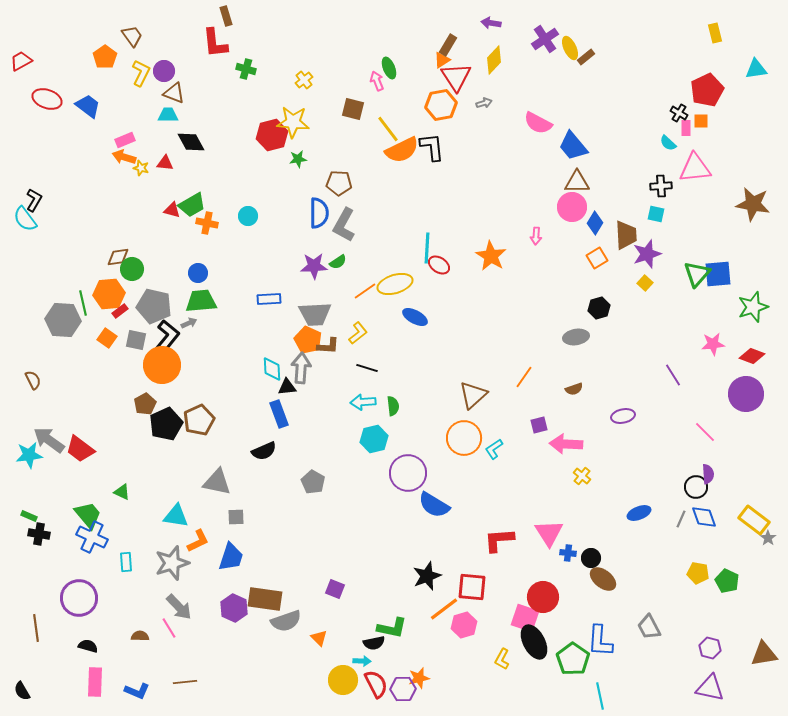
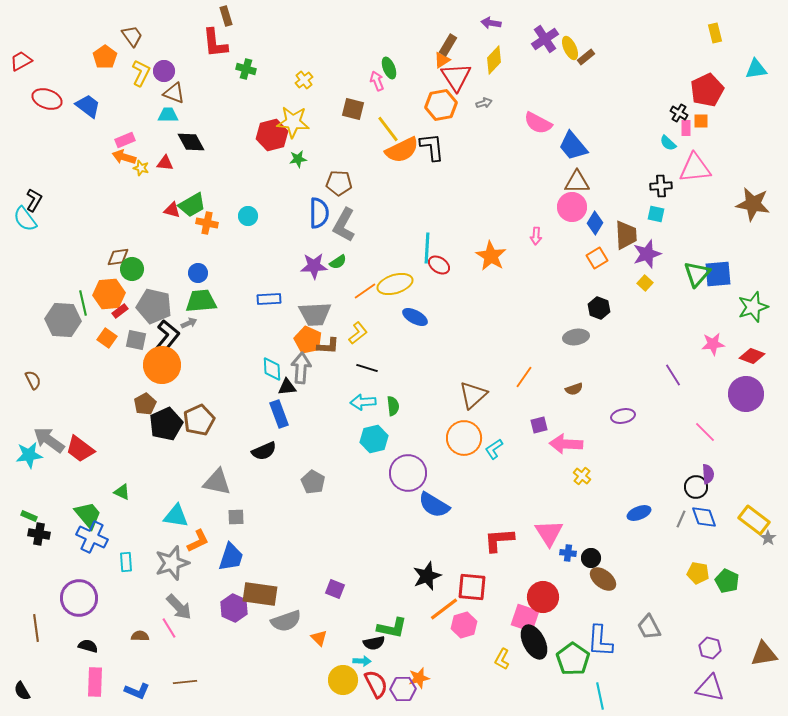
black hexagon at (599, 308): rotated 25 degrees counterclockwise
brown rectangle at (265, 599): moved 5 px left, 5 px up
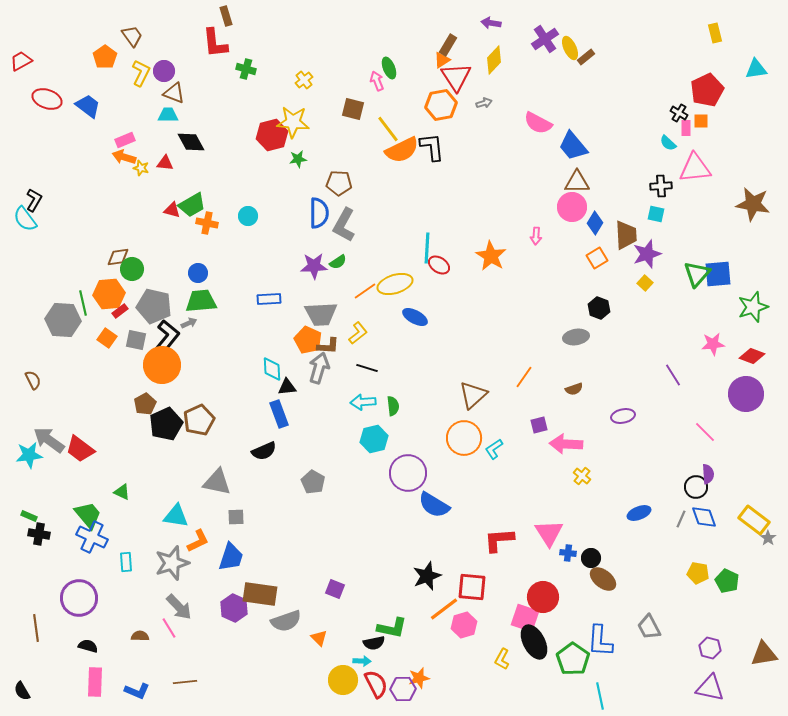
gray trapezoid at (315, 314): moved 6 px right
gray arrow at (301, 368): moved 18 px right; rotated 12 degrees clockwise
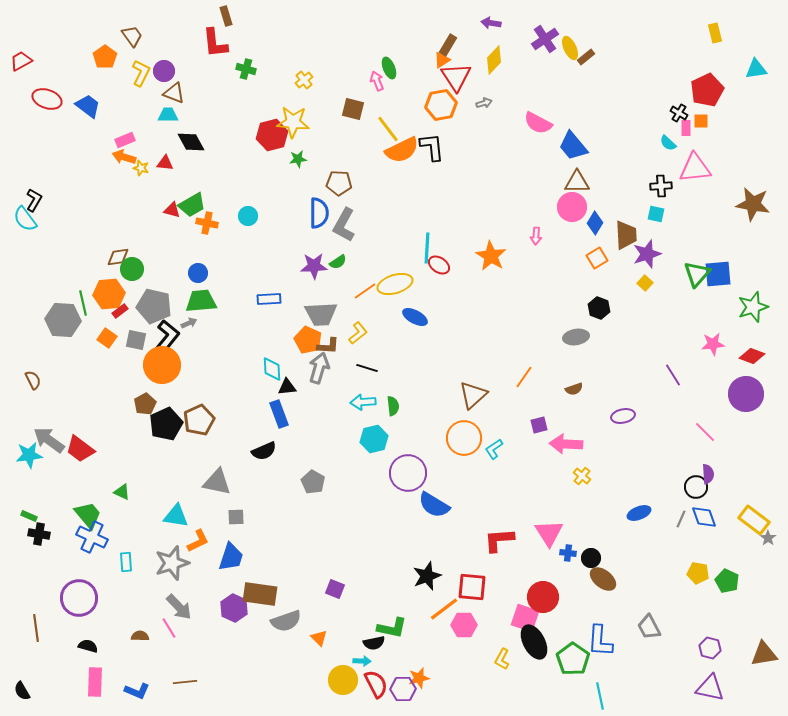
pink hexagon at (464, 625): rotated 15 degrees clockwise
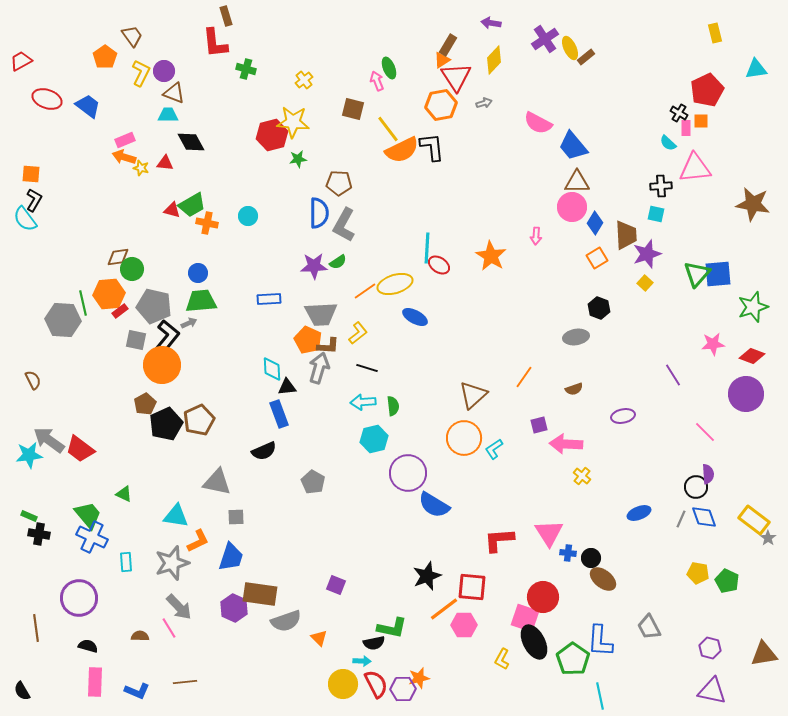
orange square at (107, 338): moved 76 px left, 164 px up; rotated 30 degrees counterclockwise
green triangle at (122, 492): moved 2 px right, 2 px down
purple square at (335, 589): moved 1 px right, 4 px up
yellow circle at (343, 680): moved 4 px down
purple triangle at (710, 688): moved 2 px right, 3 px down
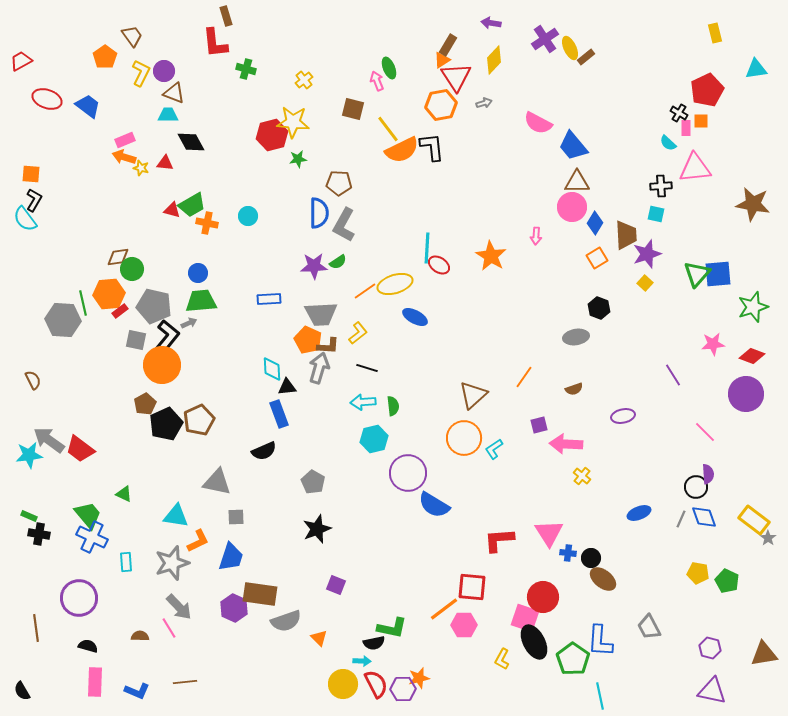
black star at (427, 576): moved 110 px left, 47 px up
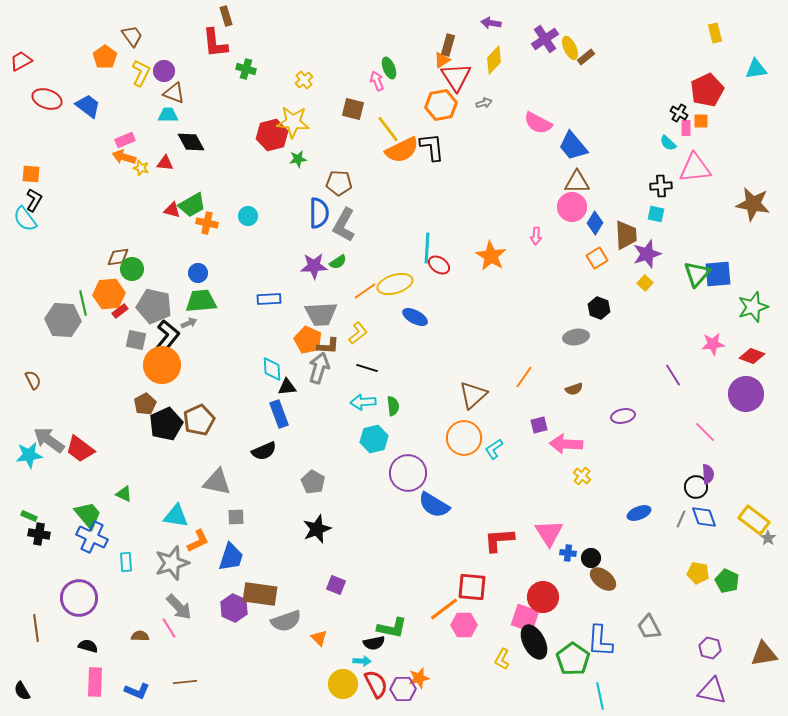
brown rectangle at (448, 45): rotated 15 degrees counterclockwise
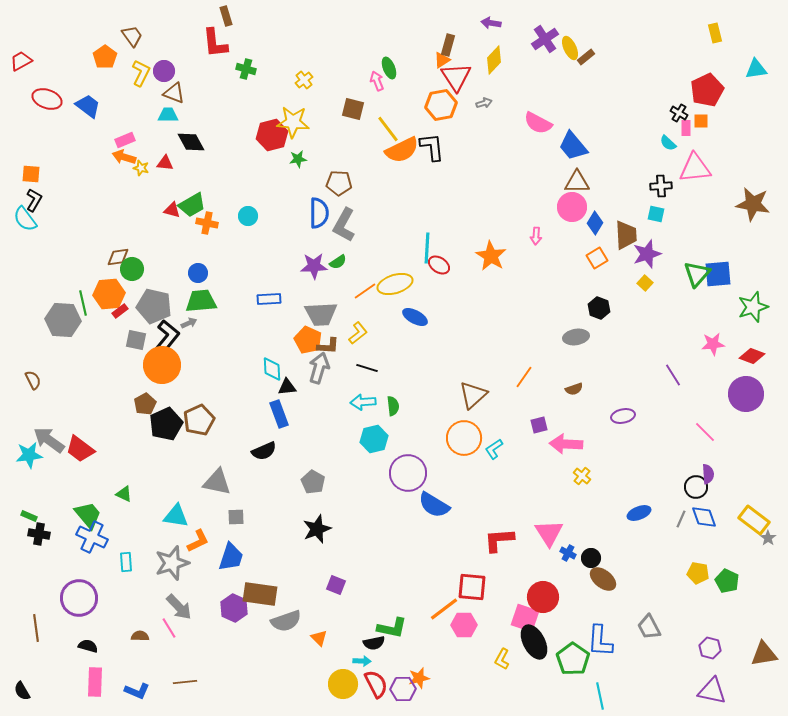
blue cross at (568, 553): rotated 21 degrees clockwise
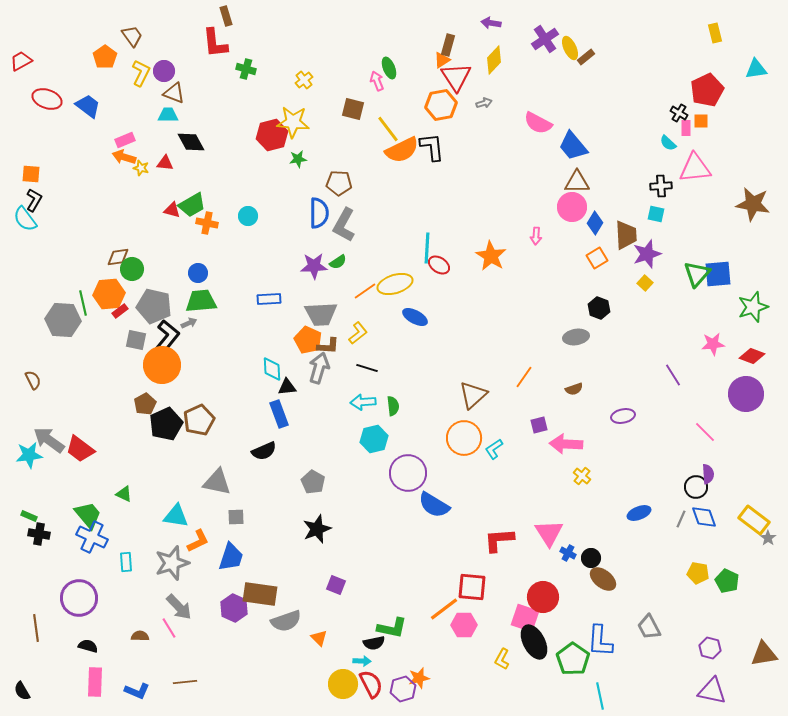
red semicircle at (376, 684): moved 5 px left
purple hexagon at (403, 689): rotated 15 degrees counterclockwise
